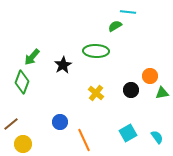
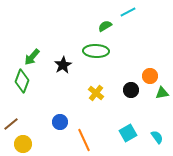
cyan line: rotated 35 degrees counterclockwise
green semicircle: moved 10 px left
green diamond: moved 1 px up
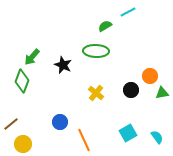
black star: rotated 18 degrees counterclockwise
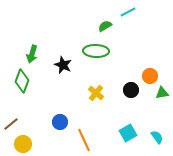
green arrow: moved 3 px up; rotated 24 degrees counterclockwise
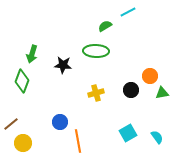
black star: rotated 18 degrees counterclockwise
yellow cross: rotated 35 degrees clockwise
orange line: moved 6 px left, 1 px down; rotated 15 degrees clockwise
yellow circle: moved 1 px up
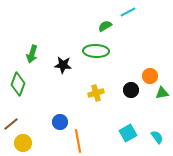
green diamond: moved 4 px left, 3 px down
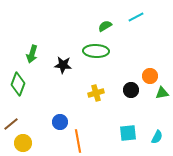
cyan line: moved 8 px right, 5 px down
cyan square: rotated 24 degrees clockwise
cyan semicircle: rotated 64 degrees clockwise
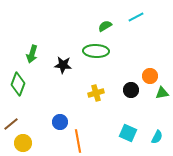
cyan square: rotated 30 degrees clockwise
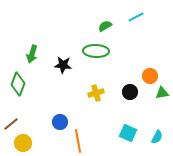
black circle: moved 1 px left, 2 px down
